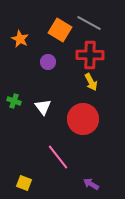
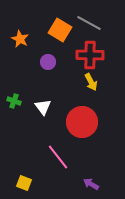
red circle: moved 1 px left, 3 px down
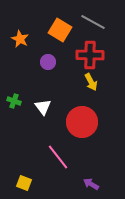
gray line: moved 4 px right, 1 px up
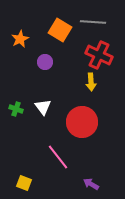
gray line: rotated 25 degrees counterclockwise
orange star: rotated 18 degrees clockwise
red cross: moved 9 px right; rotated 24 degrees clockwise
purple circle: moved 3 px left
yellow arrow: rotated 24 degrees clockwise
green cross: moved 2 px right, 8 px down
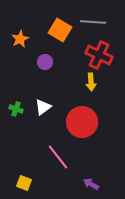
white triangle: rotated 30 degrees clockwise
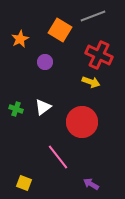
gray line: moved 6 px up; rotated 25 degrees counterclockwise
yellow arrow: rotated 66 degrees counterclockwise
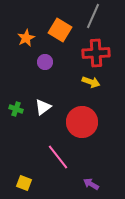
gray line: rotated 45 degrees counterclockwise
orange star: moved 6 px right, 1 px up
red cross: moved 3 px left, 2 px up; rotated 28 degrees counterclockwise
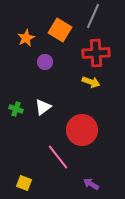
red circle: moved 8 px down
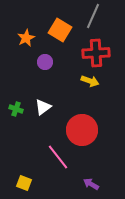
yellow arrow: moved 1 px left, 1 px up
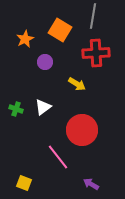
gray line: rotated 15 degrees counterclockwise
orange star: moved 1 px left, 1 px down
yellow arrow: moved 13 px left, 3 px down; rotated 12 degrees clockwise
